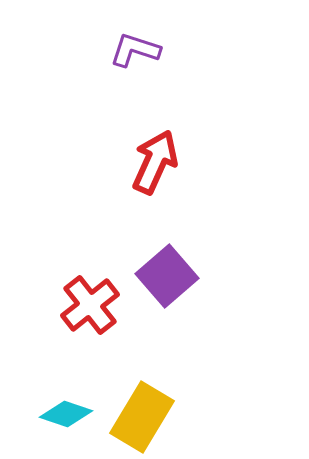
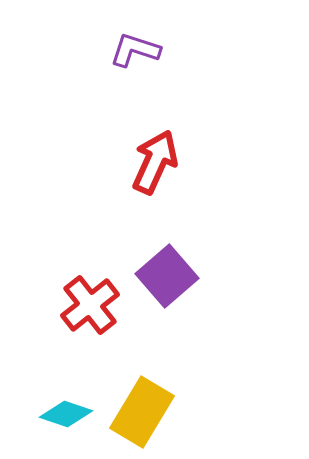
yellow rectangle: moved 5 px up
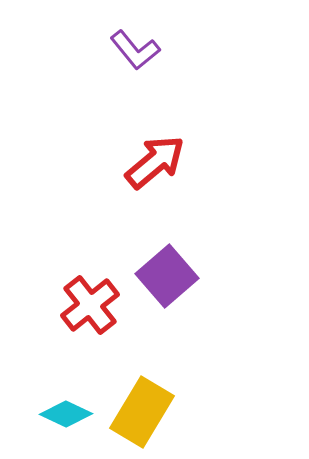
purple L-shape: rotated 147 degrees counterclockwise
red arrow: rotated 26 degrees clockwise
cyan diamond: rotated 6 degrees clockwise
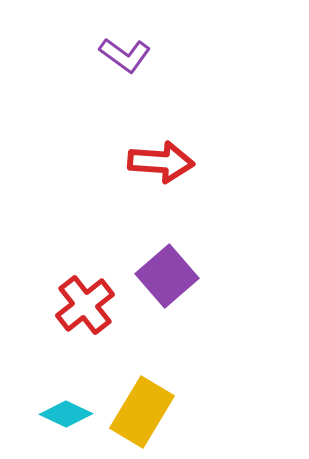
purple L-shape: moved 10 px left, 5 px down; rotated 15 degrees counterclockwise
red arrow: moved 6 px right; rotated 44 degrees clockwise
red cross: moved 5 px left
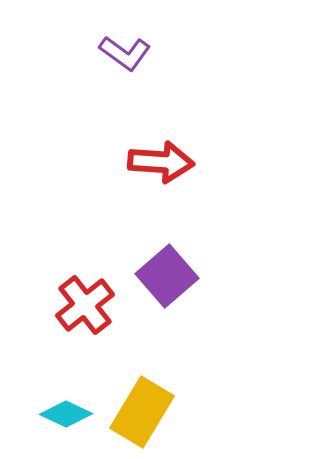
purple L-shape: moved 2 px up
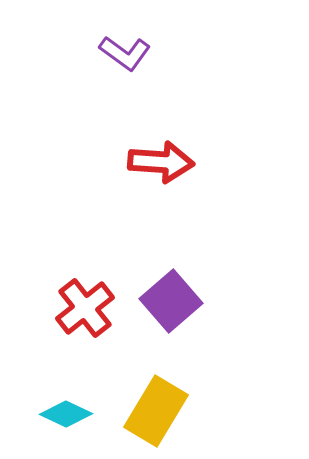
purple square: moved 4 px right, 25 px down
red cross: moved 3 px down
yellow rectangle: moved 14 px right, 1 px up
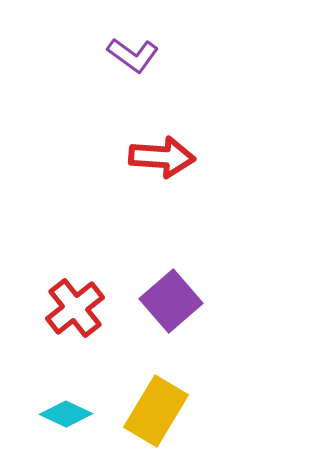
purple L-shape: moved 8 px right, 2 px down
red arrow: moved 1 px right, 5 px up
red cross: moved 10 px left
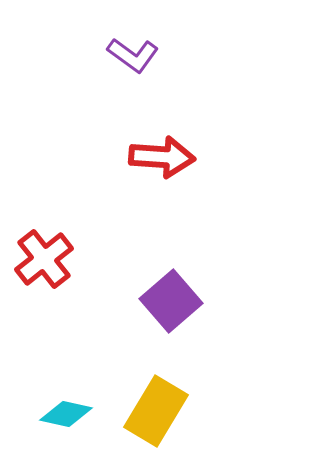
red cross: moved 31 px left, 49 px up
cyan diamond: rotated 12 degrees counterclockwise
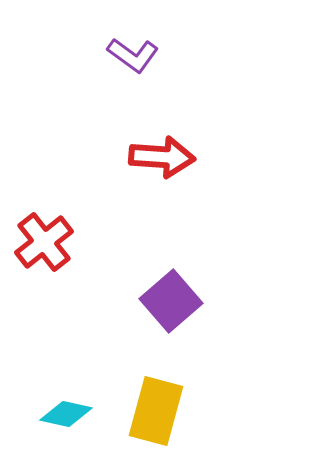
red cross: moved 17 px up
yellow rectangle: rotated 16 degrees counterclockwise
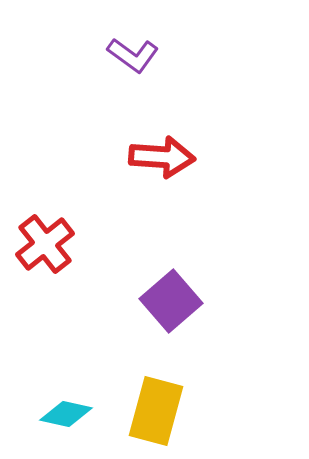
red cross: moved 1 px right, 2 px down
